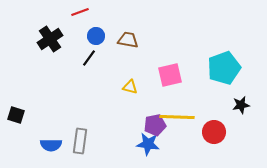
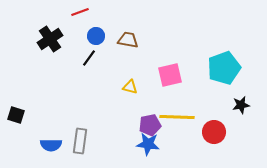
purple pentagon: moved 5 px left
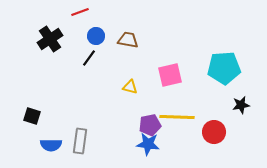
cyan pentagon: rotated 16 degrees clockwise
black square: moved 16 px right, 1 px down
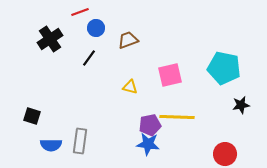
blue circle: moved 8 px up
brown trapezoid: rotated 30 degrees counterclockwise
cyan pentagon: rotated 16 degrees clockwise
red circle: moved 11 px right, 22 px down
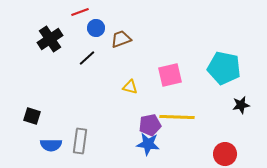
brown trapezoid: moved 7 px left, 1 px up
black line: moved 2 px left; rotated 12 degrees clockwise
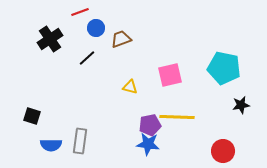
red circle: moved 2 px left, 3 px up
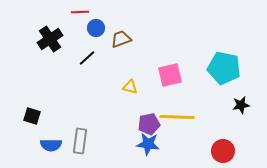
red line: rotated 18 degrees clockwise
purple pentagon: moved 1 px left, 1 px up
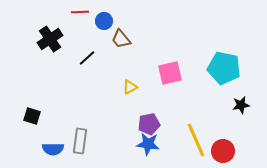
blue circle: moved 8 px right, 7 px up
brown trapezoid: rotated 110 degrees counterclockwise
pink square: moved 2 px up
yellow triangle: rotated 42 degrees counterclockwise
yellow line: moved 19 px right, 23 px down; rotated 64 degrees clockwise
blue semicircle: moved 2 px right, 4 px down
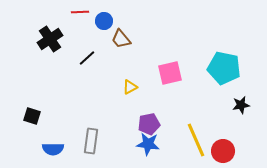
gray rectangle: moved 11 px right
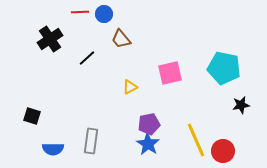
blue circle: moved 7 px up
blue star: rotated 25 degrees clockwise
